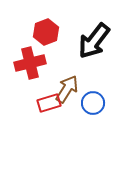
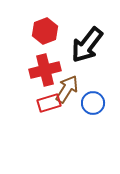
red hexagon: moved 1 px left, 1 px up
black arrow: moved 7 px left, 4 px down
red cross: moved 15 px right, 7 px down
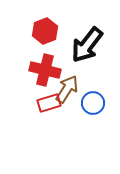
red cross: rotated 28 degrees clockwise
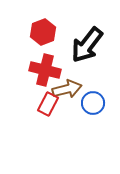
red hexagon: moved 2 px left, 1 px down
brown arrow: rotated 44 degrees clockwise
red rectangle: moved 1 px left, 1 px down; rotated 45 degrees counterclockwise
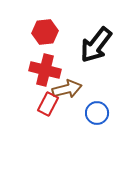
red hexagon: moved 2 px right; rotated 15 degrees clockwise
black arrow: moved 9 px right
blue circle: moved 4 px right, 10 px down
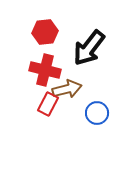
black arrow: moved 7 px left, 3 px down
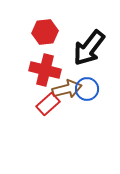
red rectangle: rotated 20 degrees clockwise
blue circle: moved 10 px left, 24 px up
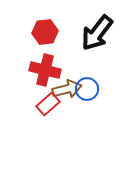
black arrow: moved 8 px right, 15 px up
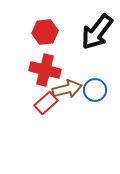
black arrow: moved 1 px up
blue circle: moved 8 px right, 1 px down
red rectangle: moved 2 px left, 1 px up
